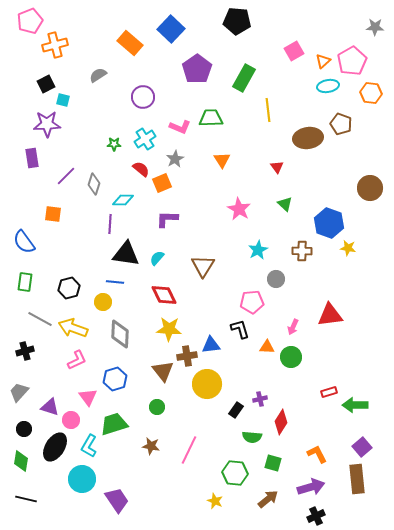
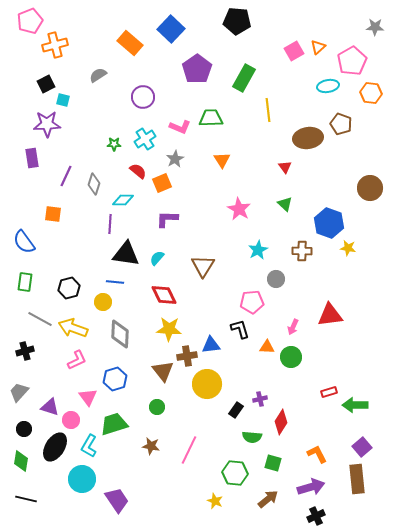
orange triangle at (323, 61): moved 5 px left, 14 px up
red triangle at (277, 167): moved 8 px right
red semicircle at (141, 169): moved 3 px left, 2 px down
purple line at (66, 176): rotated 20 degrees counterclockwise
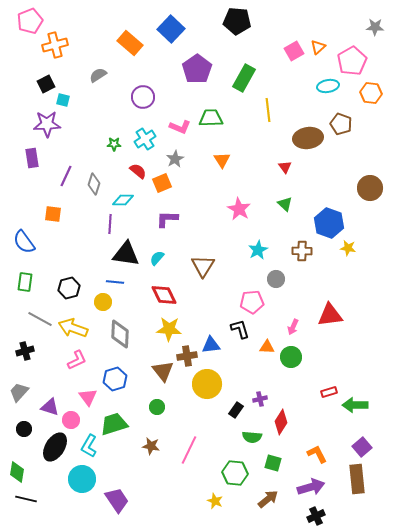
green diamond at (21, 461): moved 4 px left, 11 px down
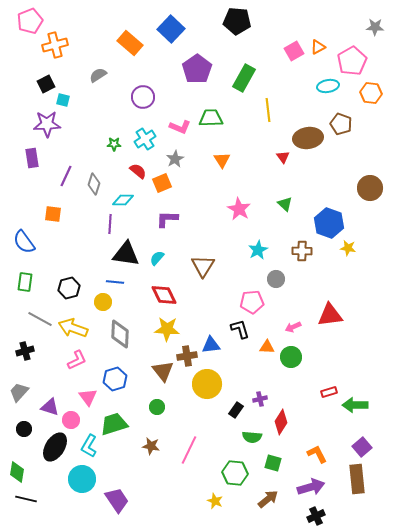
orange triangle at (318, 47): rotated 14 degrees clockwise
red triangle at (285, 167): moved 2 px left, 10 px up
pink arrow at (293, 327): rotated 42 degrees clockwise
yellow star at (169, 329): moved 2 px left
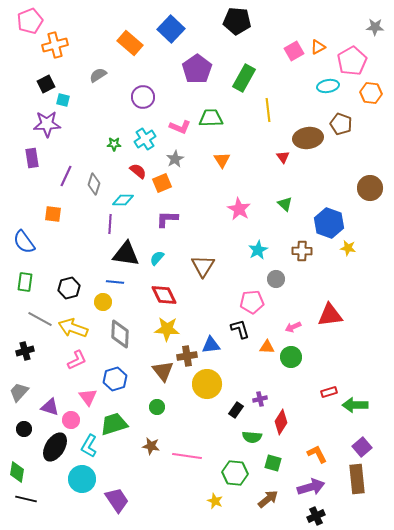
pink line at (189, 450): moved 2 px left, 6 px down; rotated 72 degrees clockwise
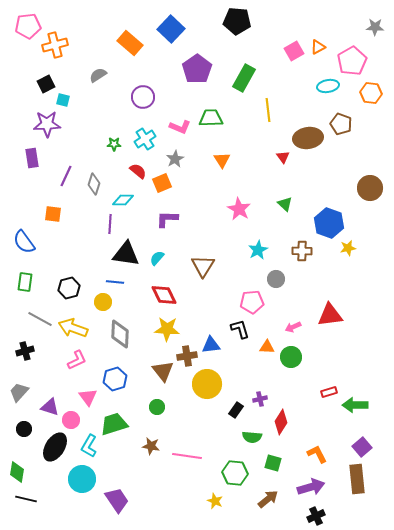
pink pentagon at (30, 21): moved 2 px left, 5 px down; rotated 15 degrees clockwise
yellow star at (348, 248): rotated 21 degrees counterclockwise
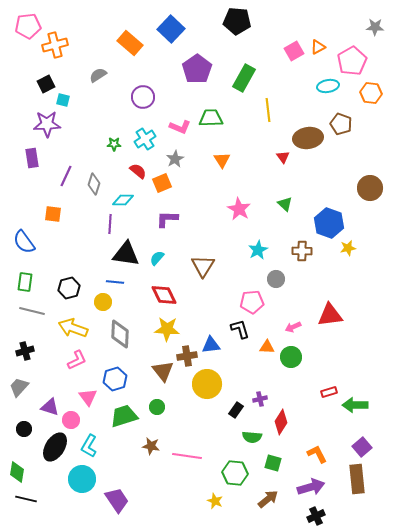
gray line at (40, 319): moved 8 px left, 8 px up; rotated 15 degrees counterclockwise
gray trapezoid at (19, 392): moved 5 px up
green trapezoid at (114, 424): moved 10 px right, 8 px up
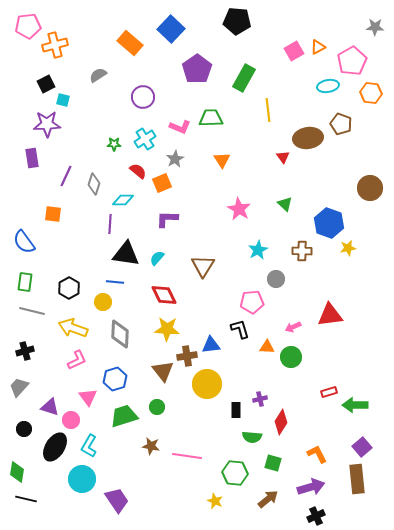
black hexagon at (69, 288): rotated 15 degrees counterclockwise
black rectangle at (236, 410): rotated 35 degrees counterclockwise
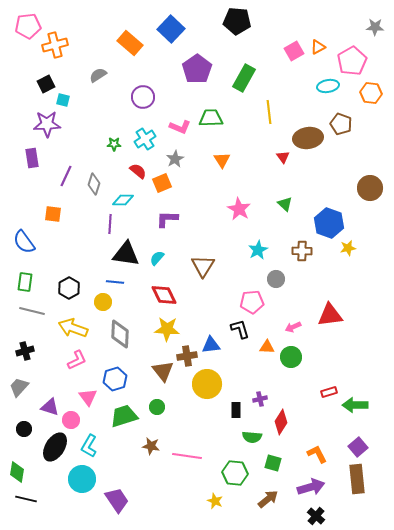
yellow line at (268, 110): moved 1 px right, 2 px down
purple square at (362, 447): moved 4 px left
black cross at (316, 516): rotated 24 degrees counterclockwise
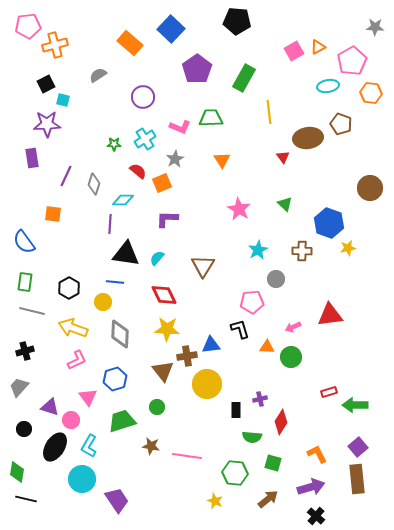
green trapezoid at (124, 416): moved 2 px left, 5 px down
